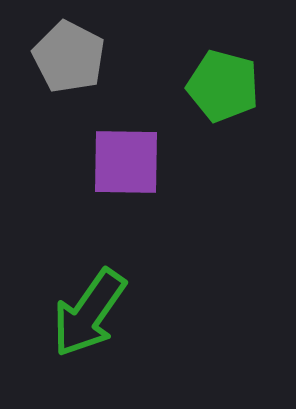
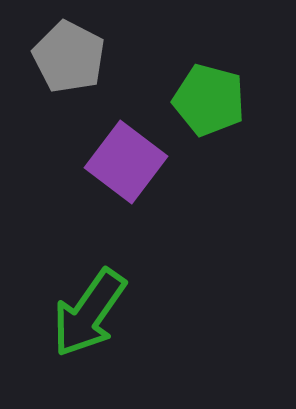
green pentagon: moved 14 px left, 14 px down
purple square: rotated 36 degrees clockwise
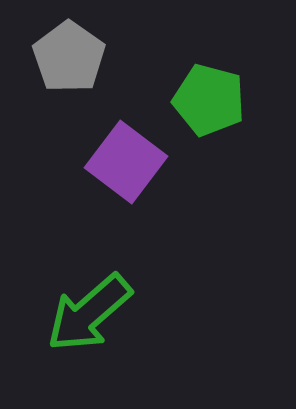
gray pentagon: rotated 8 degrees clockwise
green arrow: rotated 14 degrees clockwise
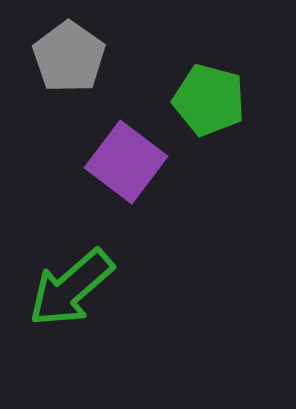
green arrow: moved 18 px left, 25 px up
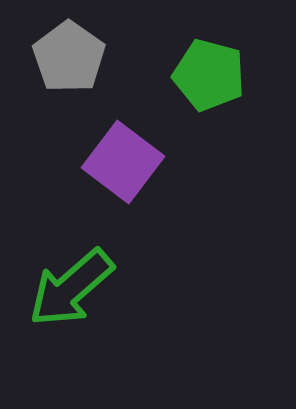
green pentagon: moved 25 px up
purple square: moved 3 px left
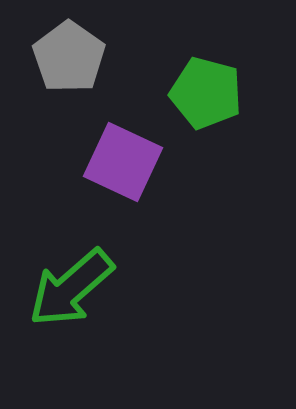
green pentagon: moved 3 px left, 18 px down
purple square: rotated 12 degrees counterclockwise
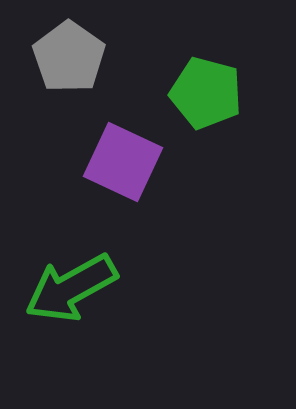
green arrow: rotated 12 degrees clockwise
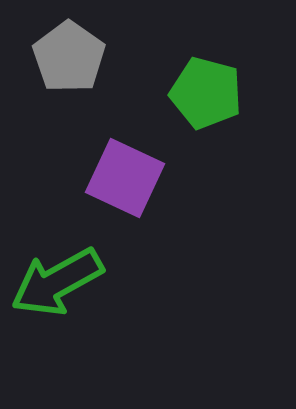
purple square: moved 2 px right, 16 px down
green arrow: moved 14 px left, 6 px up
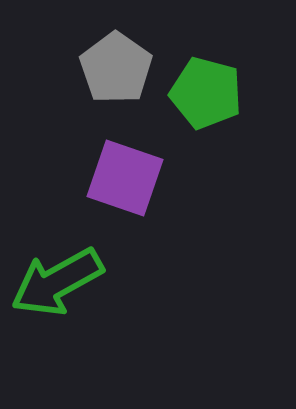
gray pentagon: moved 47 px right, 11 px down
purple square: rotated 6 degrees counterclockwise
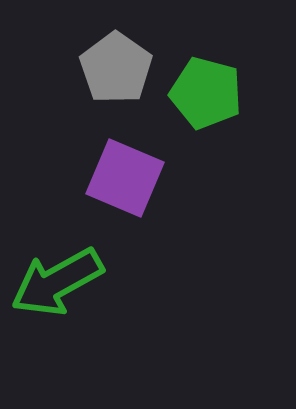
purple square: rotated 4 degrees clockwise
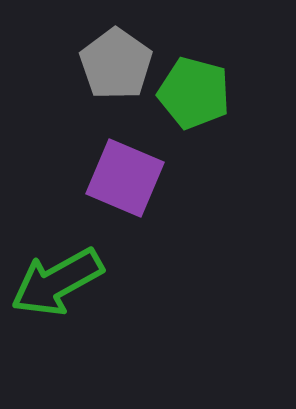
gray pentagon: moved 4 px up
green pentagon: moved 12 px left
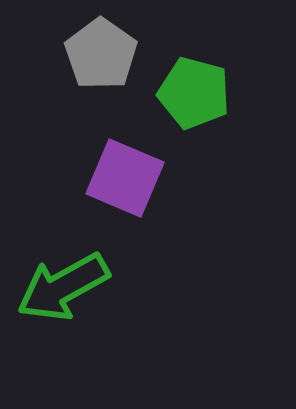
gray pentagon: moved 15 px left, 10 px up
green arrow: moved 6 px right, 5 px down
